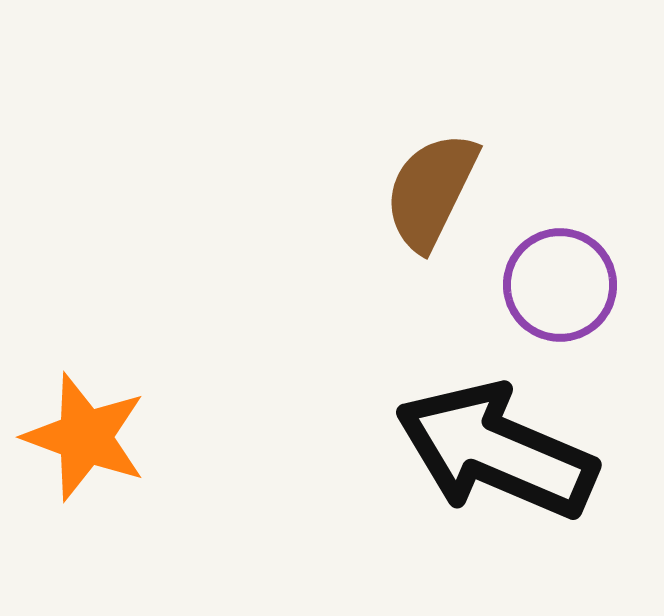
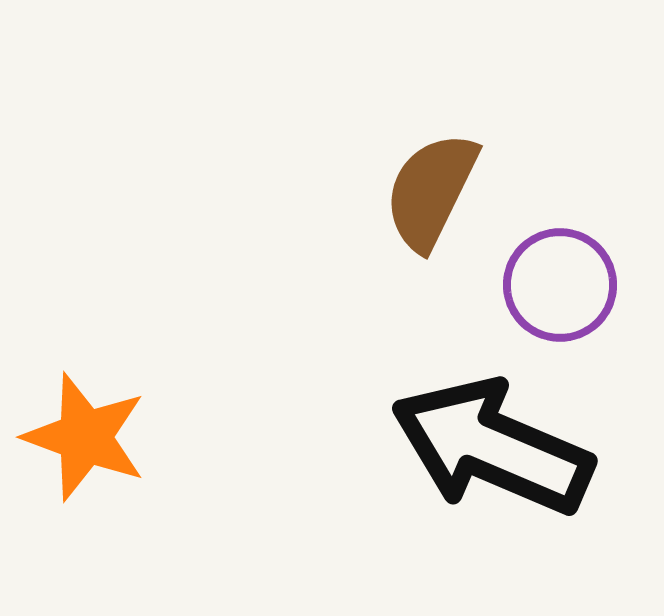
black arrow: moved 4 px left, 4 px up
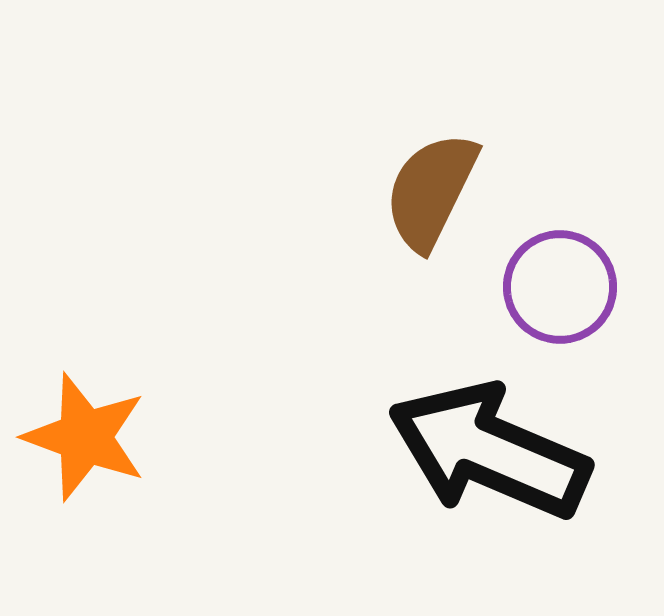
purple circle: moved 2 px down
black arrow: moved 3 px left, 4 px down
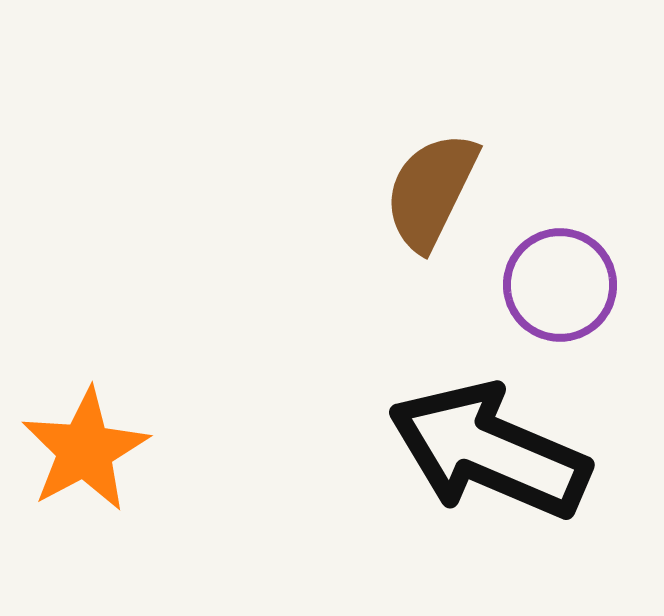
purple circle: moved 2 px up
orange star: moved 13 px down; rotated 24 degrees clockwise
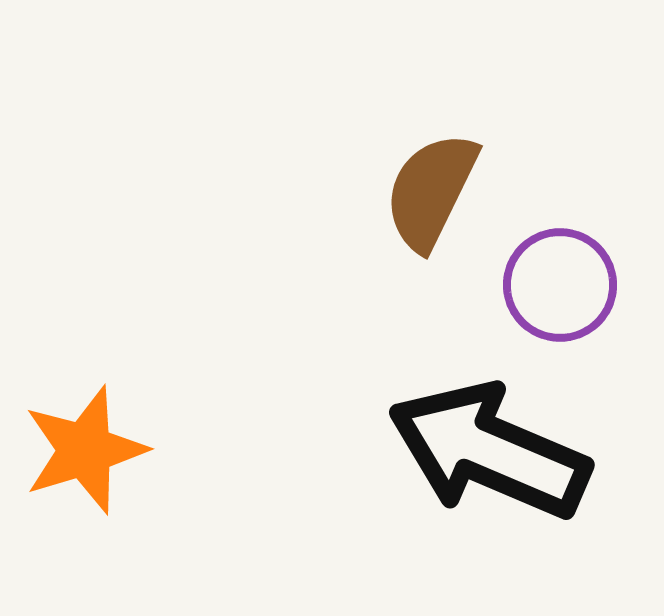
orange star: rotated 11 degrees clockwise
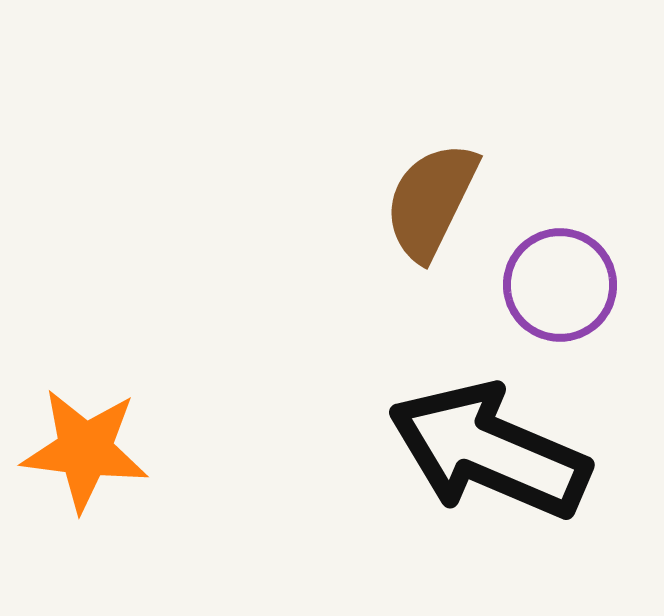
brown semicircle: moved 10 px down
orange star: rotated 24 degrees clockwise
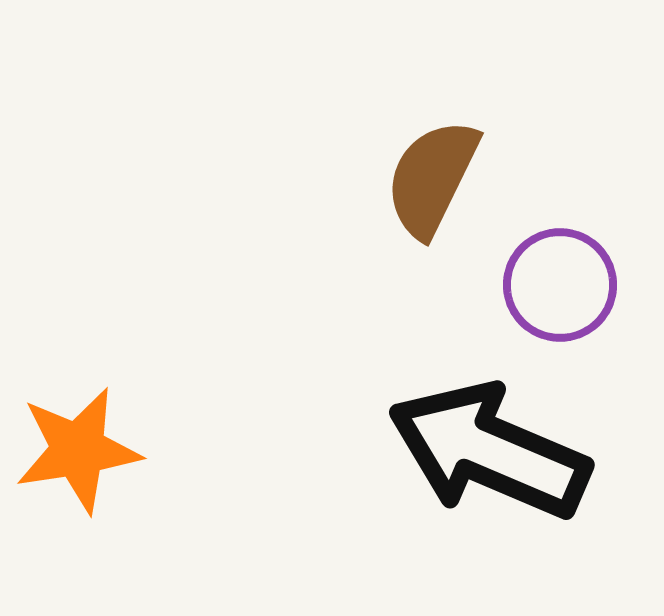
brown semicircle: moved 1 px right, 23 px up
orange star: moved 7 px left; rotated 16 degrees counterclockwise
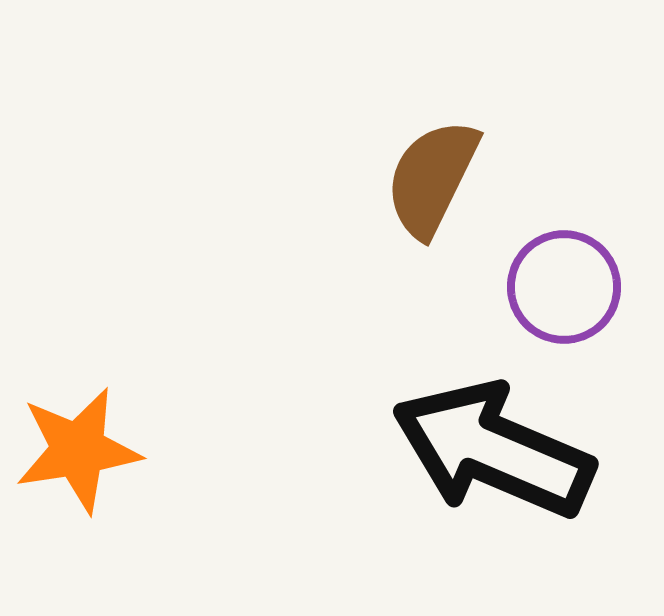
purple circle: moved 4 px right, 2 px down
black arrow: moved 4 px right, 1 px up
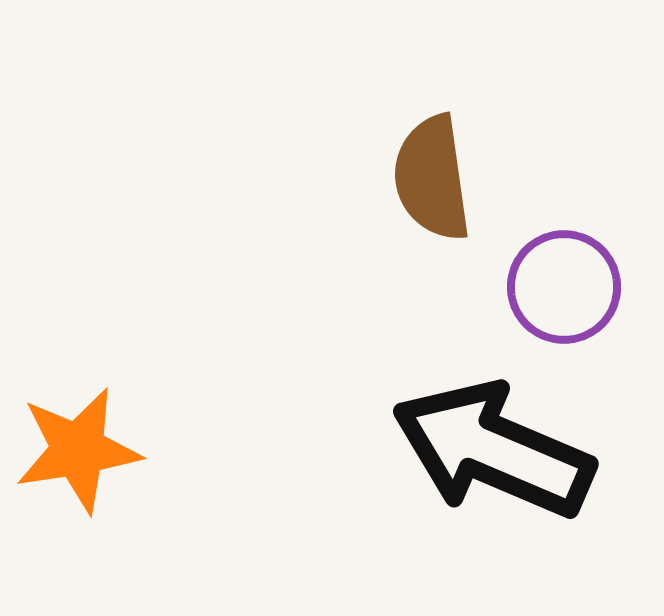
brown semicircle: rotated 34 degrees counterclockwise
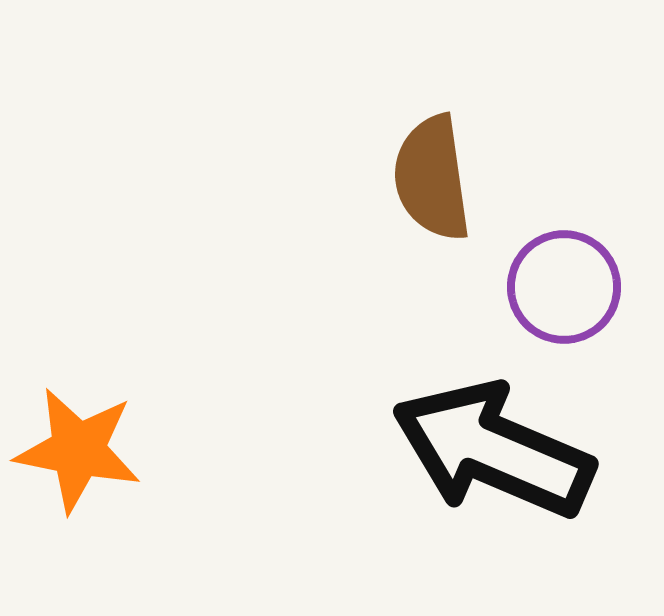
orange star: rotated 20 degrees clockwise
